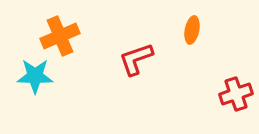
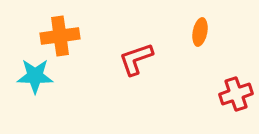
orange ellipse: moved 8 px right, 2 px down
orange cross: rotated 15 degrees clockwise
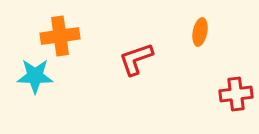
red cross: rotated 12 degrees clockwise
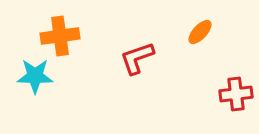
orange ellipse: rotated 32 degrees clockwise
red L-shape: moved 1 px right, 1 px up
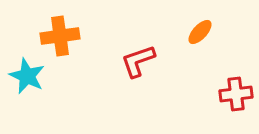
red L-shape: moved 1 px right, 3 px down
cyan star: moved 8 px left; rotated 24 degrees clockwise
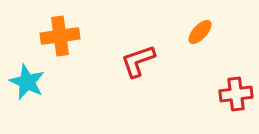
cyan star: moved 6 px down
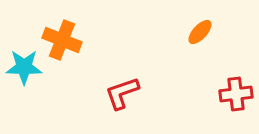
orange cross: moved 2 px right, 4 px down; rotated 30 degrees clockwise
red L-shape: moved 16 px left, 32 px down
cyan star: moved 3 px left, 15 px up; rotated 24 degrees counterclockwise
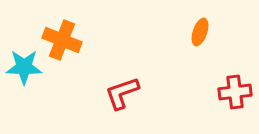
orange ellipse: rotated 24 degrees counterclockwise
red cross: moved 1 px left, 2 px up
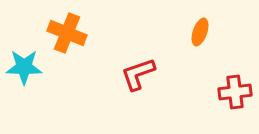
orange cross: moved 5 px right, 7 px up
red L-shape: moved 16 px right, 19 px up
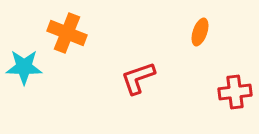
red L-shape: moved 4 px down
